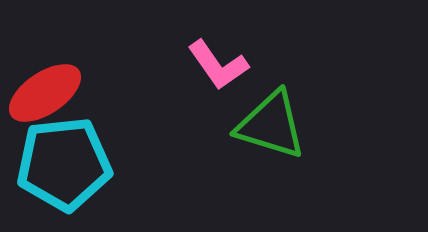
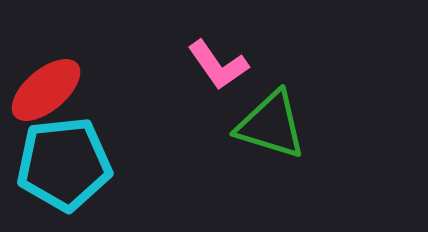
red ellipse: moved 1 px right, 3 px up; rotated 6 degrees counterclockwise
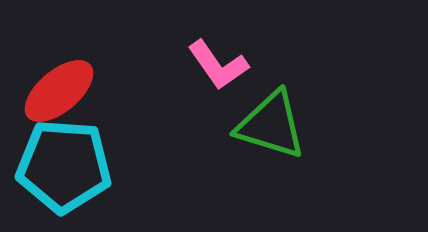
red ellipse: moved 13 px right, 1 px down
cyan pentagon: moved 2 px down; rotated 10 degrees clockwise
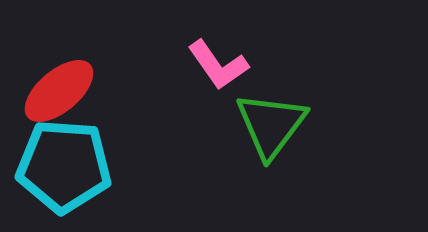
green triangle: rotated 50 degrees clockwise
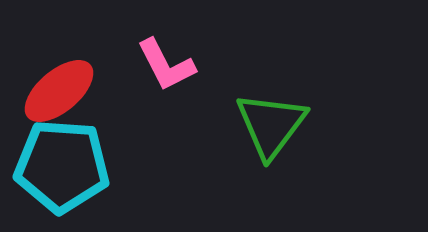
pink L-shape: moved 52 px left; rotated 8 degrees clockwise
cyan pentagon: moved 2 px left
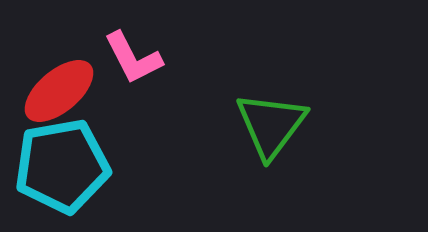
pink L-shape: moved 33 px left, 7 px up
cyan pentagon: rotated 14 degrees counterclockwise
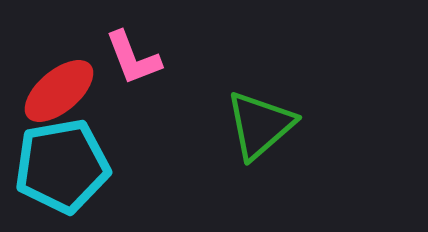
pink L-shape: rotated 6 degrees clockwise
green triangle: moved 11 px left; rotated 12 degrees clockwise
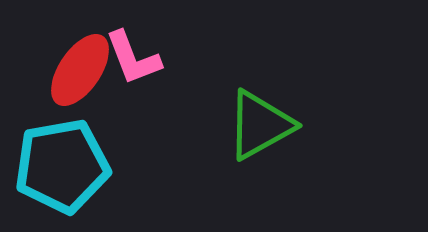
red ellipse: moved 21 px right, 21 px up; rotated 16 degrees counterclockwise
green triangle: rotated 12 degrees clockwise
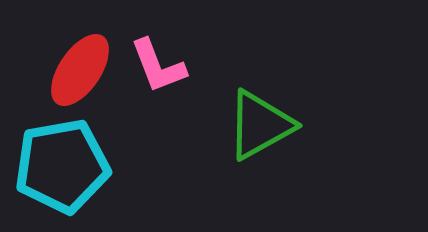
pink L-shape: moved 25 px right, 8 px down
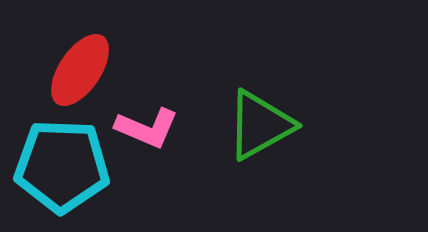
pink L-shape: moved 11 px left, 62 px down; rotated 46 degrees counterclockwise
cyan pentagon: rotated 12 degrees clockwise
